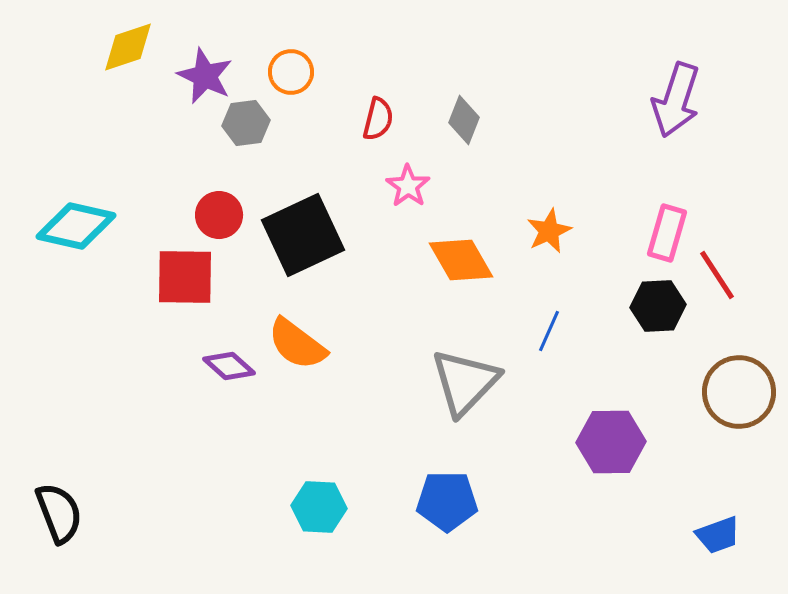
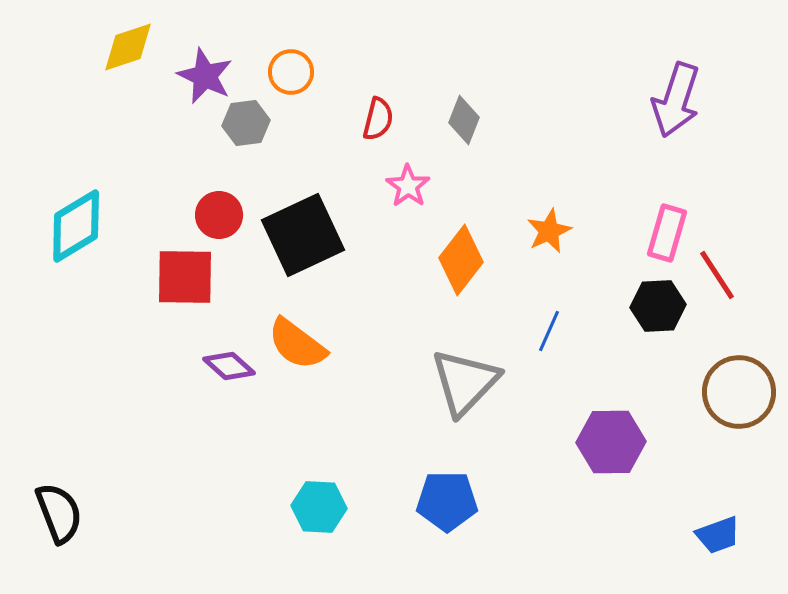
cyan diamond: rotated 44 degrees counterclockwise
orange diamond: rotated 68 degrees clockwise
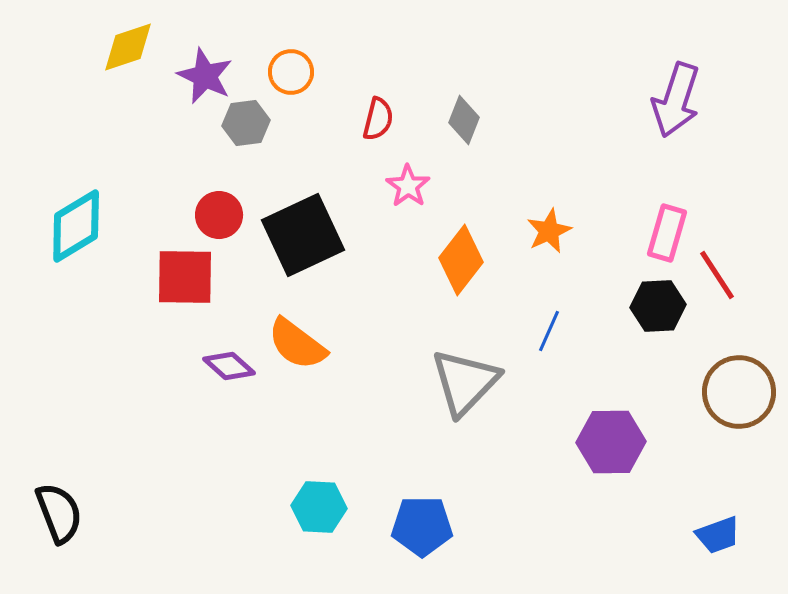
blue pentagon: moved 25 px left, 25 px down
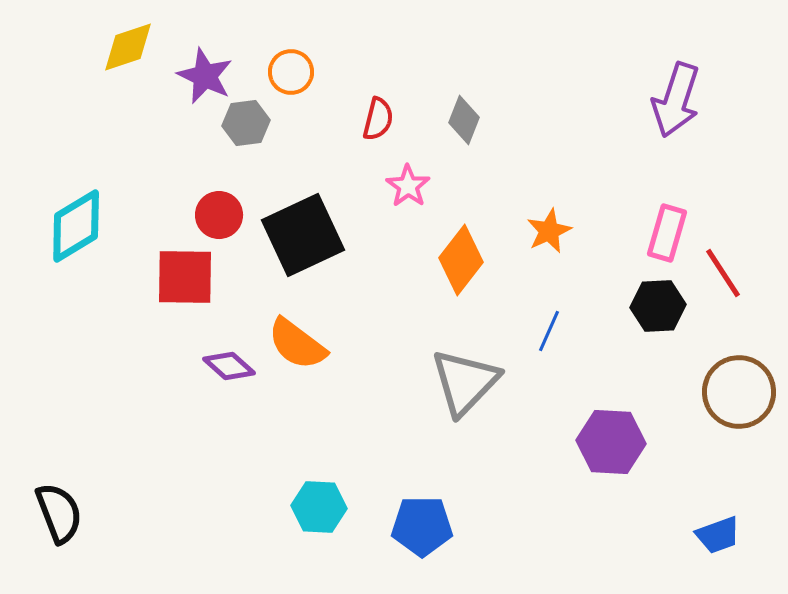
red line: moved 6 px right, 2 px up
purple hexagon: rotated 4 degrees clockwise
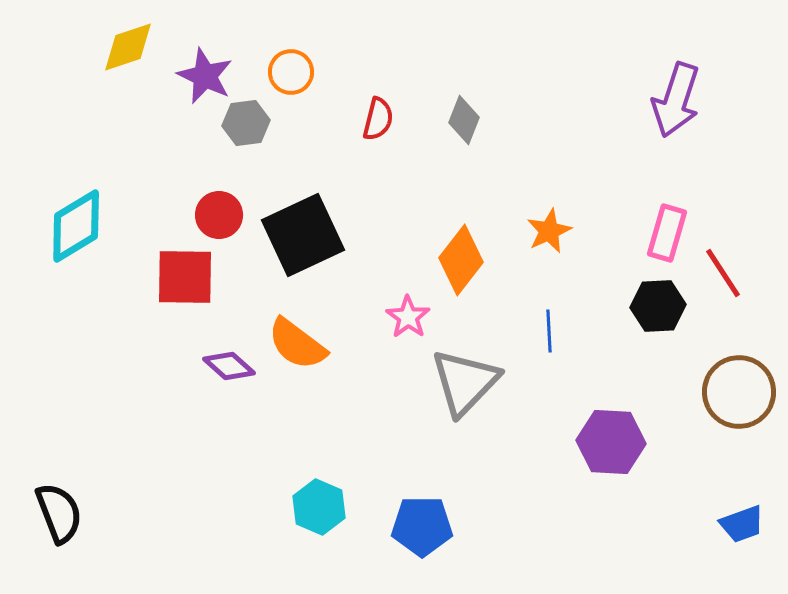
pink star: moved 131 px down
blue line: rotated 27 degrees counterclockwise
cyan hexagon: rotated 20 degrees clockwise
blue trapezoid: moved 24 px right, 11 px up
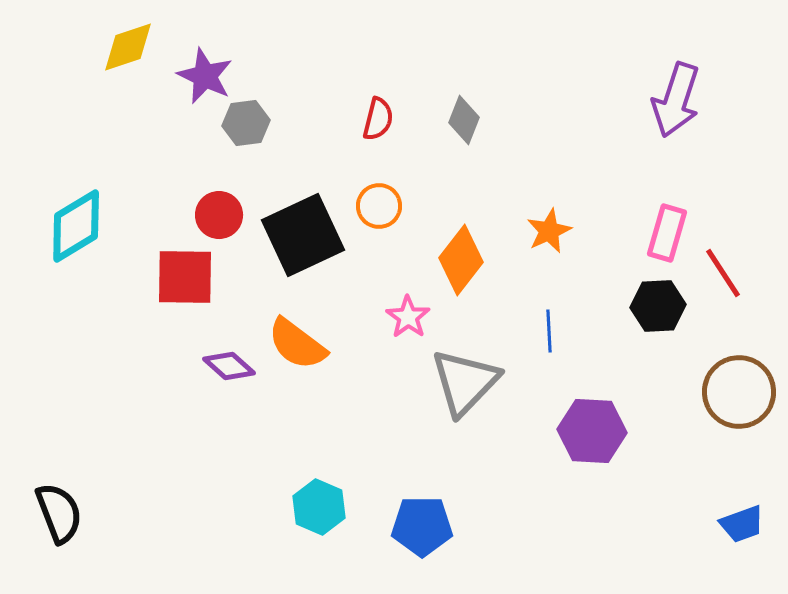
orange circle: moved 88 px right, 134 px down
purple hexagon: moved 19 px left, 11 px up
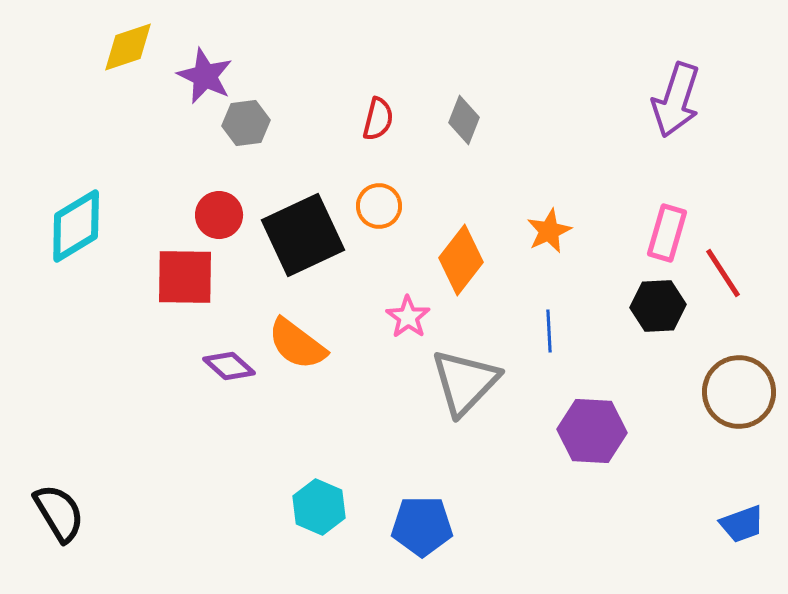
black semicircle: rotated 10 degrees counterclockwise
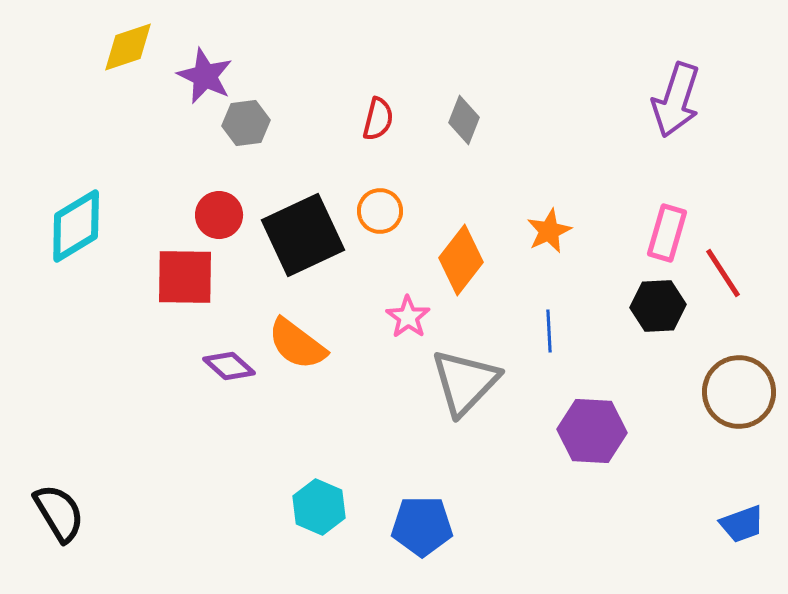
orange circle: moved 1 px right, 5 px down
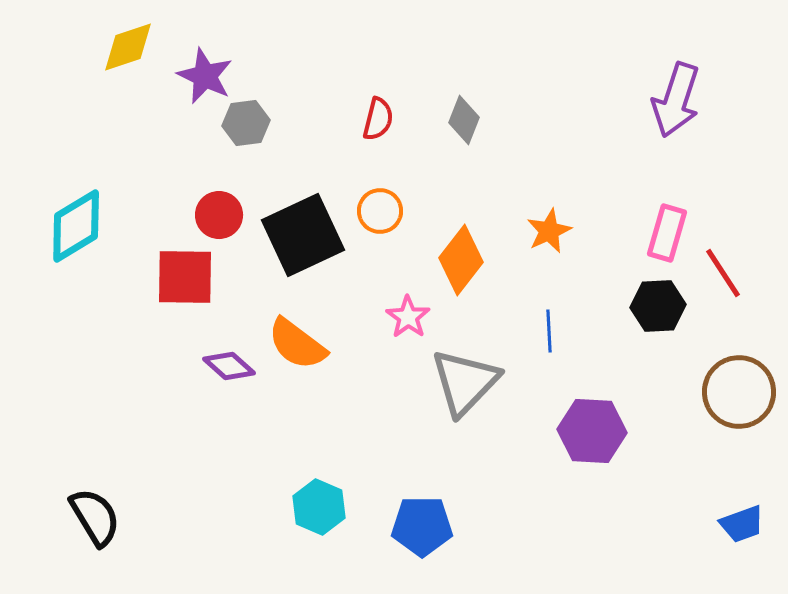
black semicircle: moved 36 px right, 4 px down
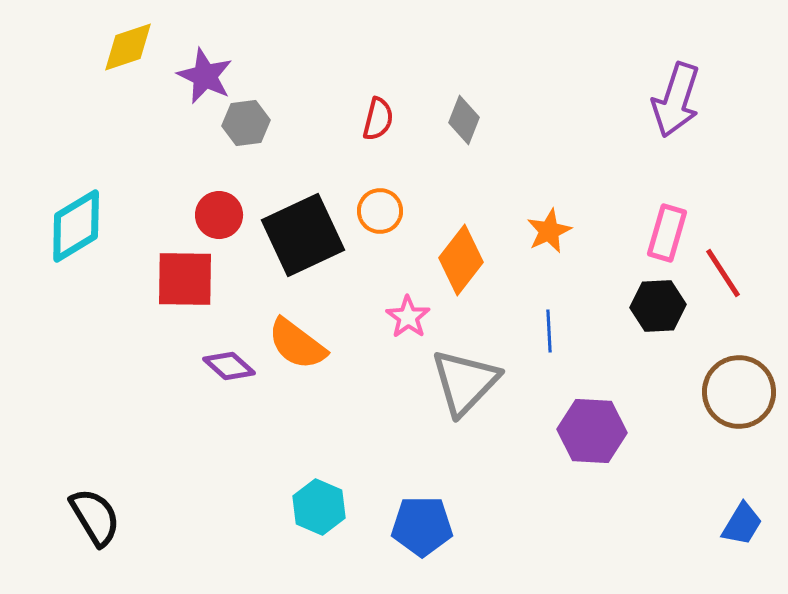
red square: moved 2 px down
blue trapezoid: rotated 39 degrees counterclockwise
